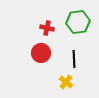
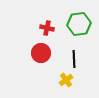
green hexagon: moved 1 px right, 2 px down
yellow cross: moved 2 px up; rotated 16 degrees clockwise
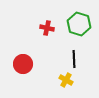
green hexagon: rotated 25 degrees clockwise
red circle: moved 18 px left, 11 px down
yellow cross: rotated 24 degrees counterclockwise
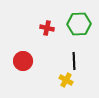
green hexagon: rotated 20 degrees counterclockwise
black line: moved 2 px down
red circle: moved 3 px up
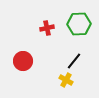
red cross: rotated 24 degrees counterclockwise
black line: rotated 42 degrees clockwise
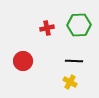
green hexagon: moved 1 px down
black line: rotated 54 degrees clockwise
yellow cross: moved 4 px right, 2 px down
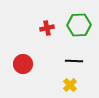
red circle: moved 3 px down
yellow cross: moved 3 px down; rotated 16 degrees clockwise
